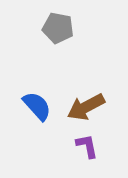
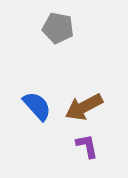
brown arrow: moved 2 px left
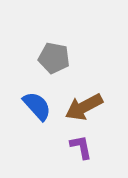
gray pentagon: moved 4 px left, 30 px down
purple L-shape: moved 6 px left, 1 px down
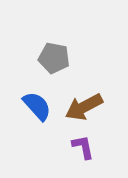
purple L-shape: moved 2 px right
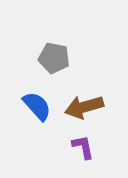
brown arrow: rotated 12 degrees clockwise
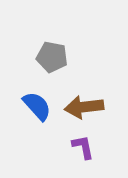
gray pentagon: moved 2 px left, 1 px up
brown arrow: rotated 9 degrees clockwise
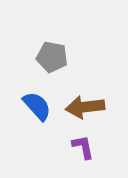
brown arrow: moved 1 px right
